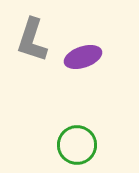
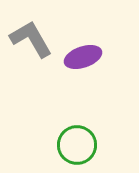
gray L-shape: moved 1 px left, 1 px up; rotated 132 degrees clockwise
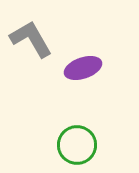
purple ellipse: moved 11 px down
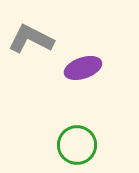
gray L-shape: rotated 33 degrees counterclockwise
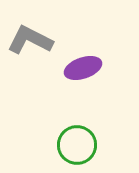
gray L-shape: moved 1 px left, 1 px down
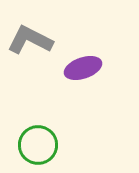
green circle: moved 39 px left
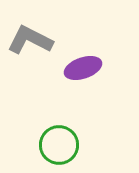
green circle: moved 21 px right
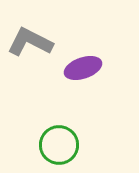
gray L-shape: moved 2 px down
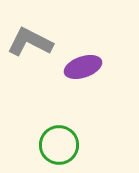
purple ellipse: moved 1 px up
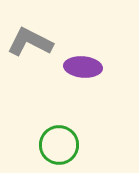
purple ellipse: rotated 24 degrees clockwise
